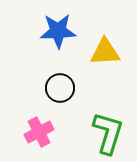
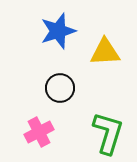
blue star: rotated 15 degrees counterclockwise
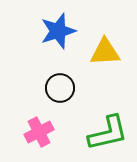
green L-shape: rotated 60 degrees clockwise
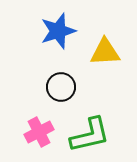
black circle: moved 1 px right, 1 px up
green L-shape: moved 18 px left, 2 px down
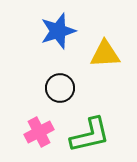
yellow triangle: moved 2 px down
black circle: moved 1 px left, 1 px down
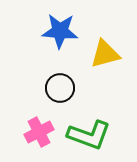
blue star: moved 2 px right; rotated 21 degrees clockwise
yellow triangle: rotated 12 degrees counterclockwise
green L-shape: moved 1 px left; rotated 33 degrees clockwise
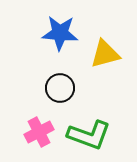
blue star: moved 2 px down
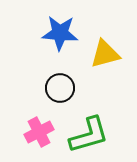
green L-shape: rotated 36 degrees counterclockwise
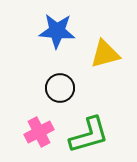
blue star: moved 3 px left, 2 px up
